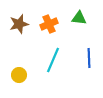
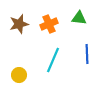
blue line: moved 2 px left, 4 px up
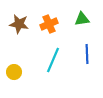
green triangle: moved 3 px right, 1 px down; rotated 14 degrees counterclockwise
brown star: rotated 24 degrees clockwise
yellow circle: moved 5 px left, 3 px up
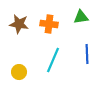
green triangle: moved 1 px left, 2 px up
orange cross: rotated 30 degrees clockwise
yellow circle: moved 5 px right
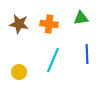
green triangle: moved 1 px down
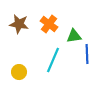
green triangle: moved 7 px left, 18 px down
orange cross: rotated 30 degrees clockwise
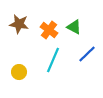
orange cross: moved 6 px down
green triangle: moved 9 px up; rotated 35 degrees clockwise
blue line: rotated 48 degrees clockwise
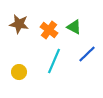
cyan line: moved 1 px right, 1 px down
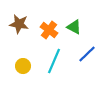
yellow circle: moved 4 px right, 6 px up
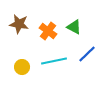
orange cross: moved 1 px left, 1 px down
cyan line: rotated 55 degrees clockwise
yellow circle: moved 1 px left, 1 px down
